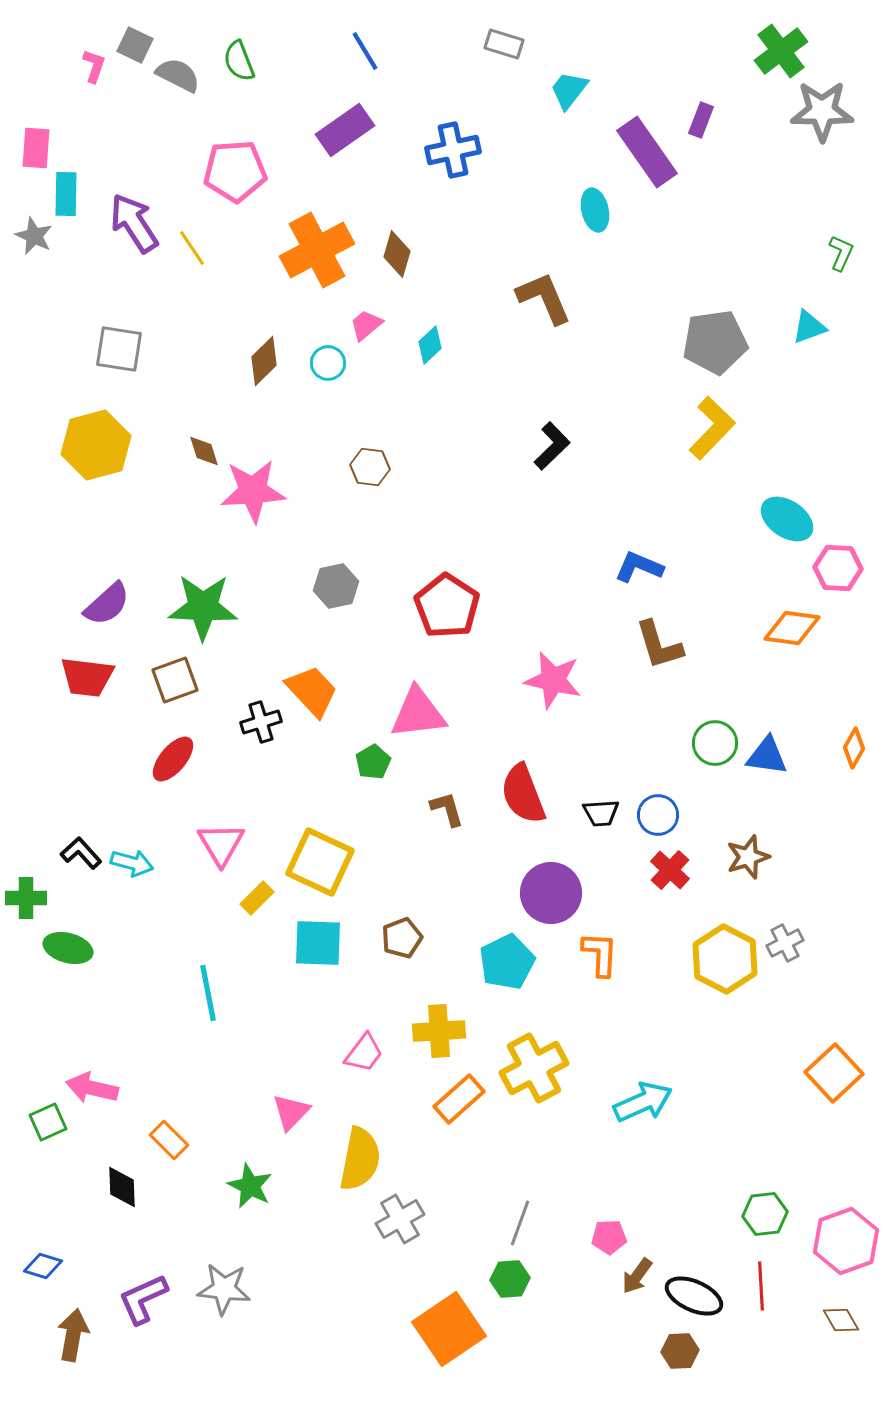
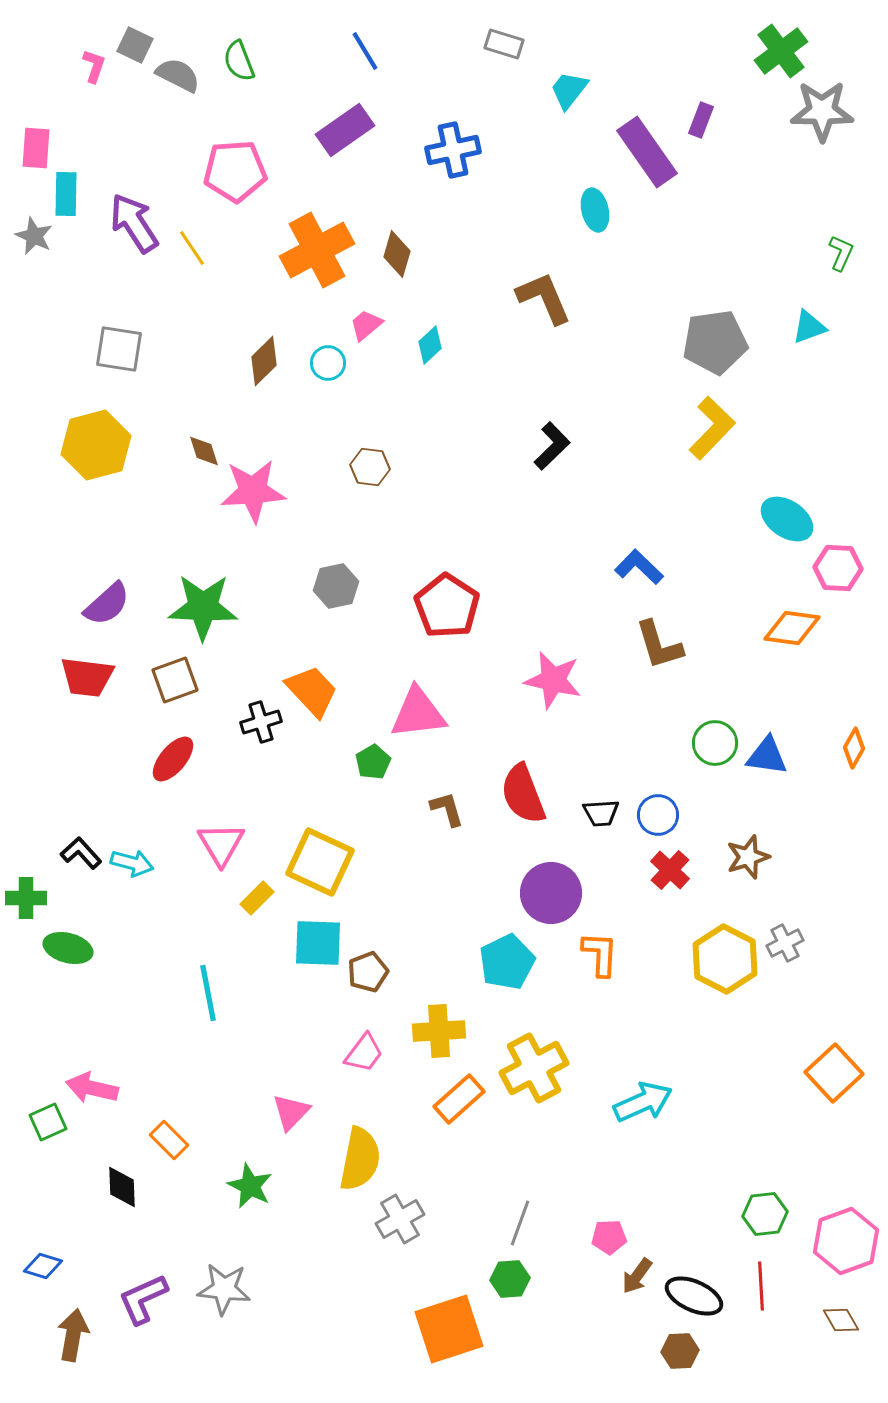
blue L-shape at (639, 567): rotated 21 degrees clockwise
brown pentagon at (402, 938): moved 34 px left, 34 px down
orange square at (449, 1329): rotated 16 degrees clockwise
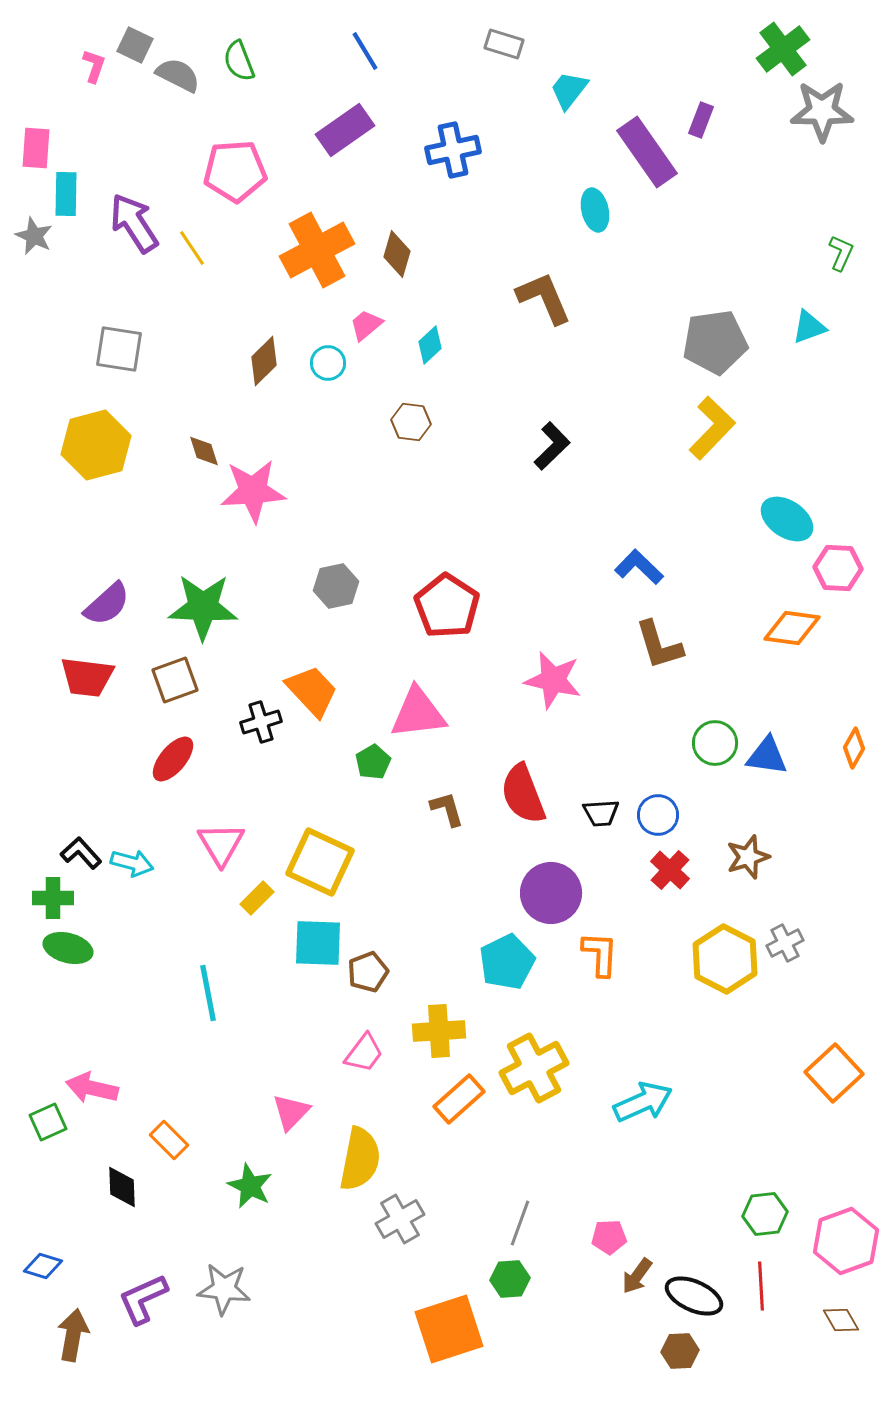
green cross at (781, 51): moved 2 px right, 2 px up
brown hexagon at (370, 467): moved 41 px right, 45 px up
green cross at (26, 898): moved 27 px right
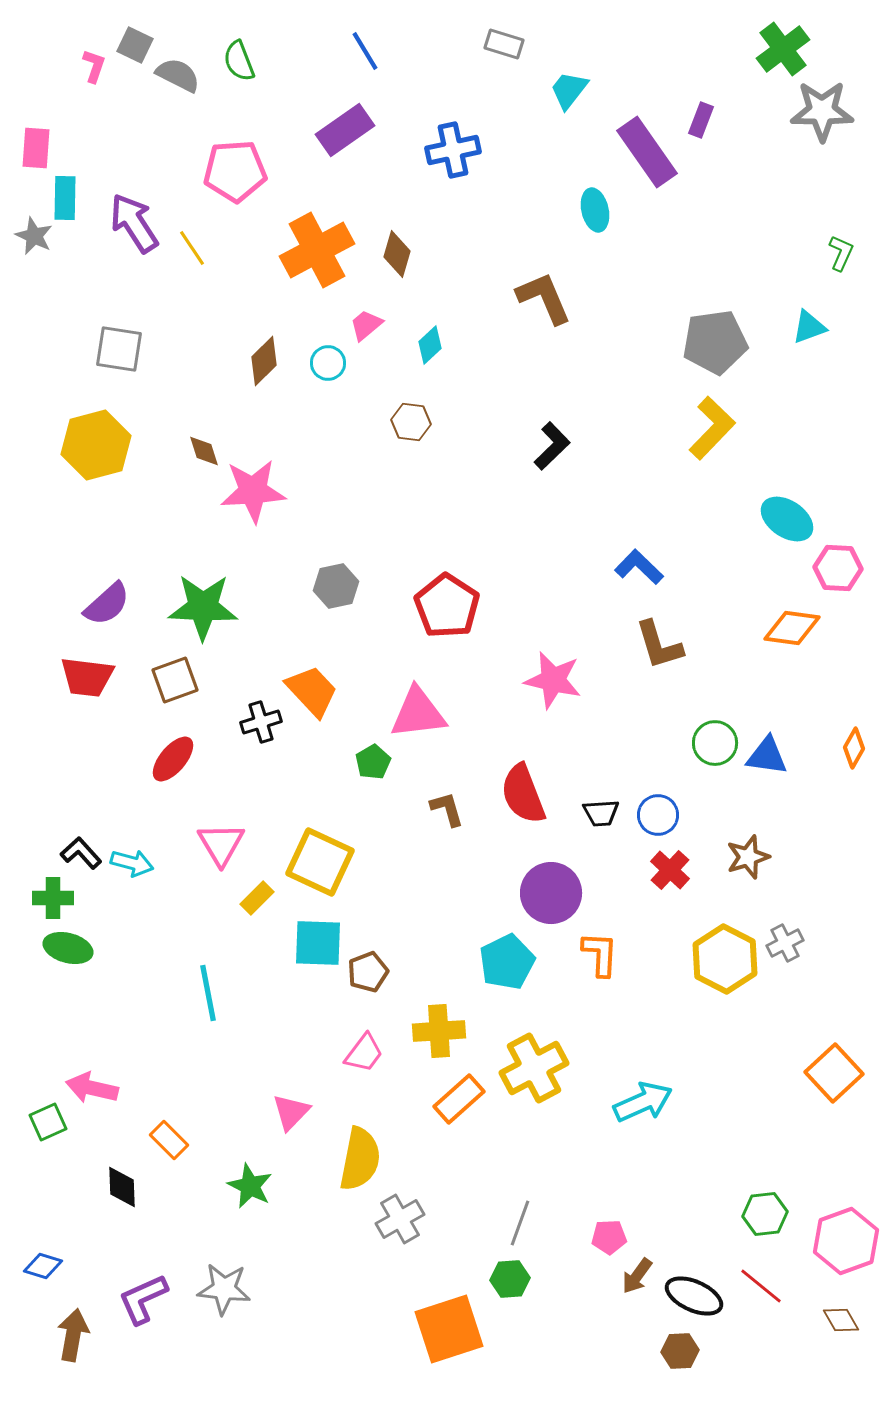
cyan rectangle at (66, 194): moved 1 px left, 4 px down
red line at (761, 1286): rotated 48 degrees counterclockwise
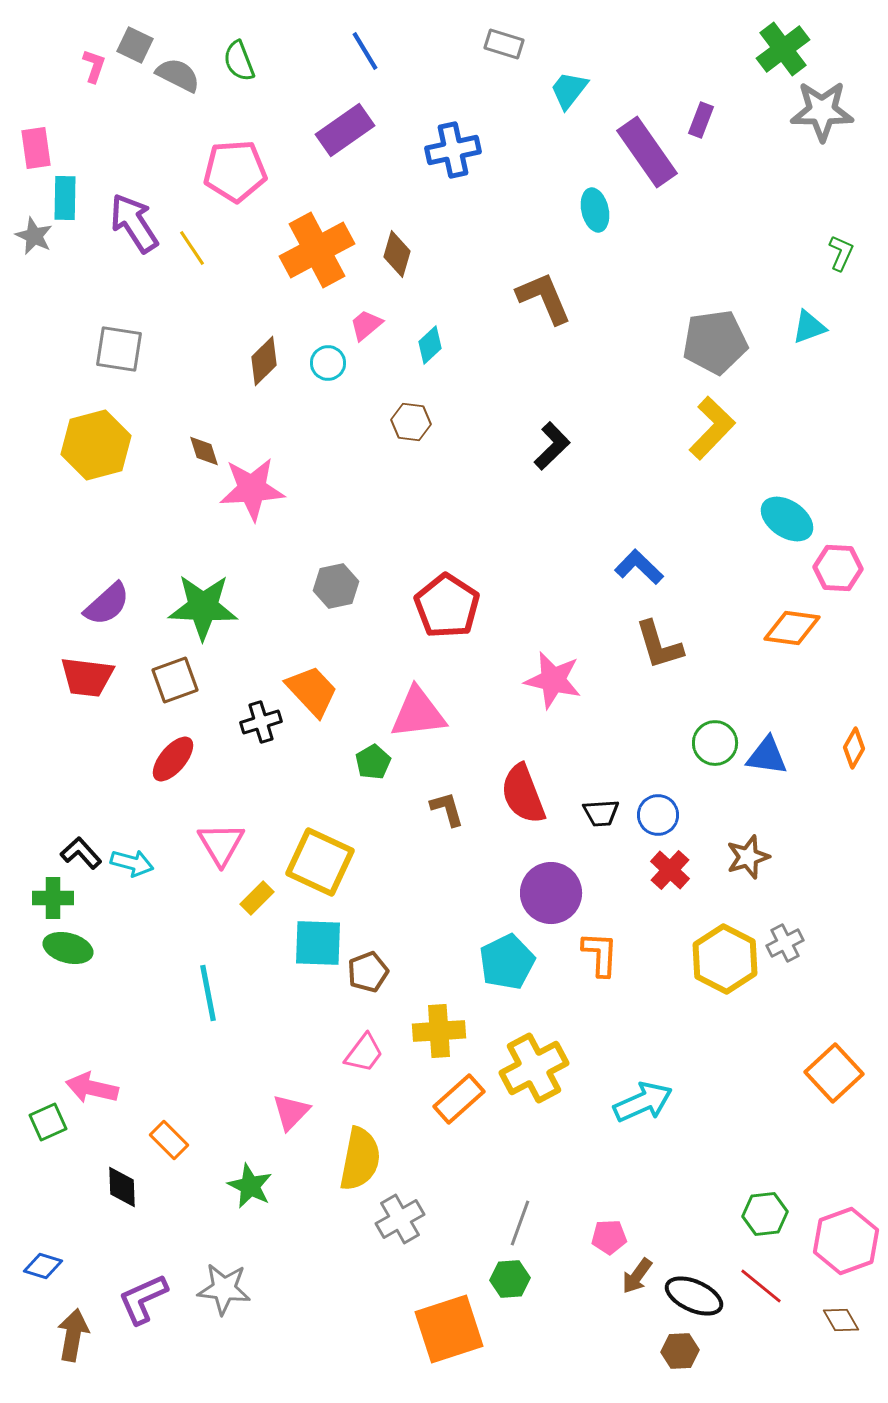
pink rectangle at (36, 148): rotated 12 degrees counterclockwise
pink star at (253, 491): moved 1 px left, 2 px up
